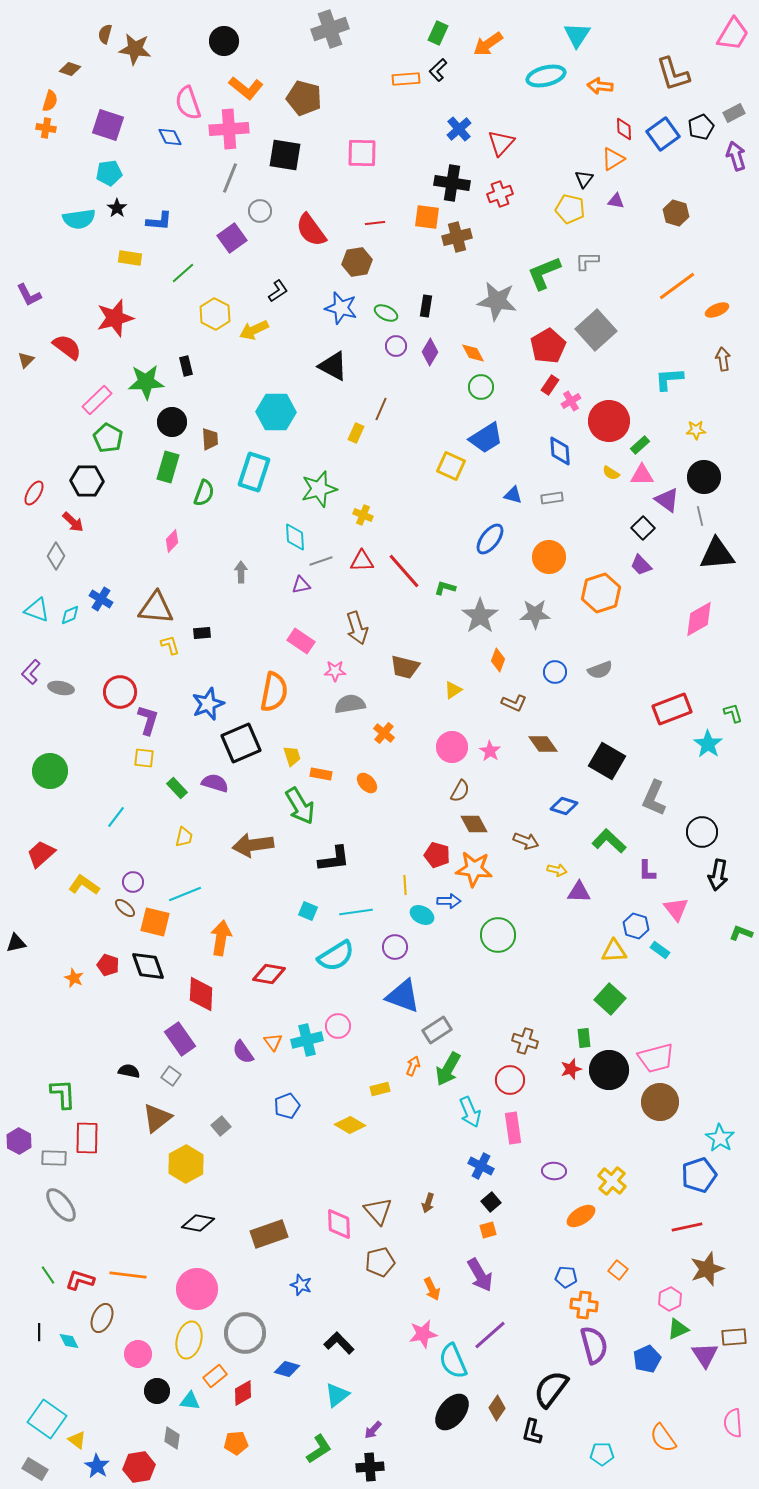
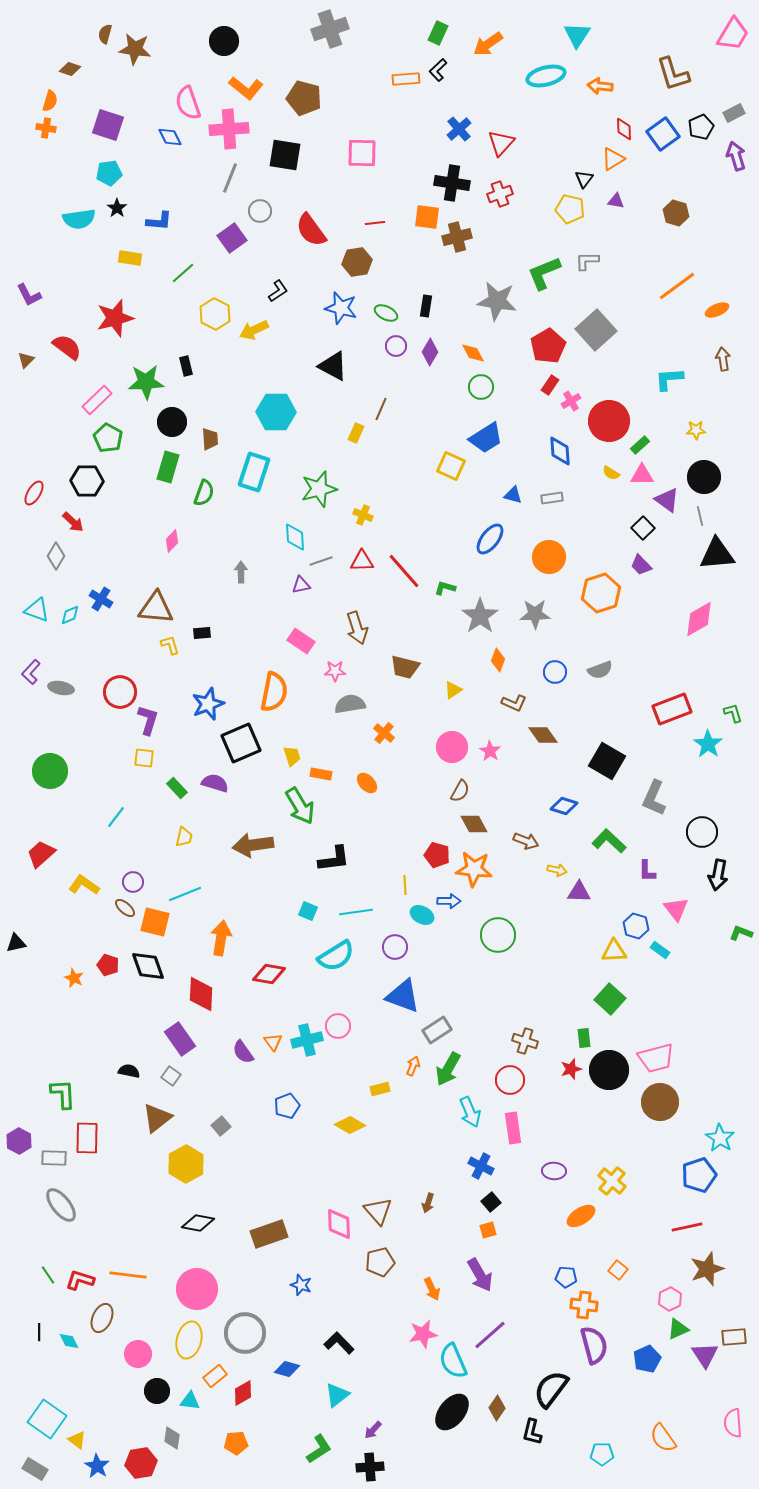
brown diamond at (543, 744): moved 9 px up
red hexagon at (139, 1467): moved 2 px right, 4 px up
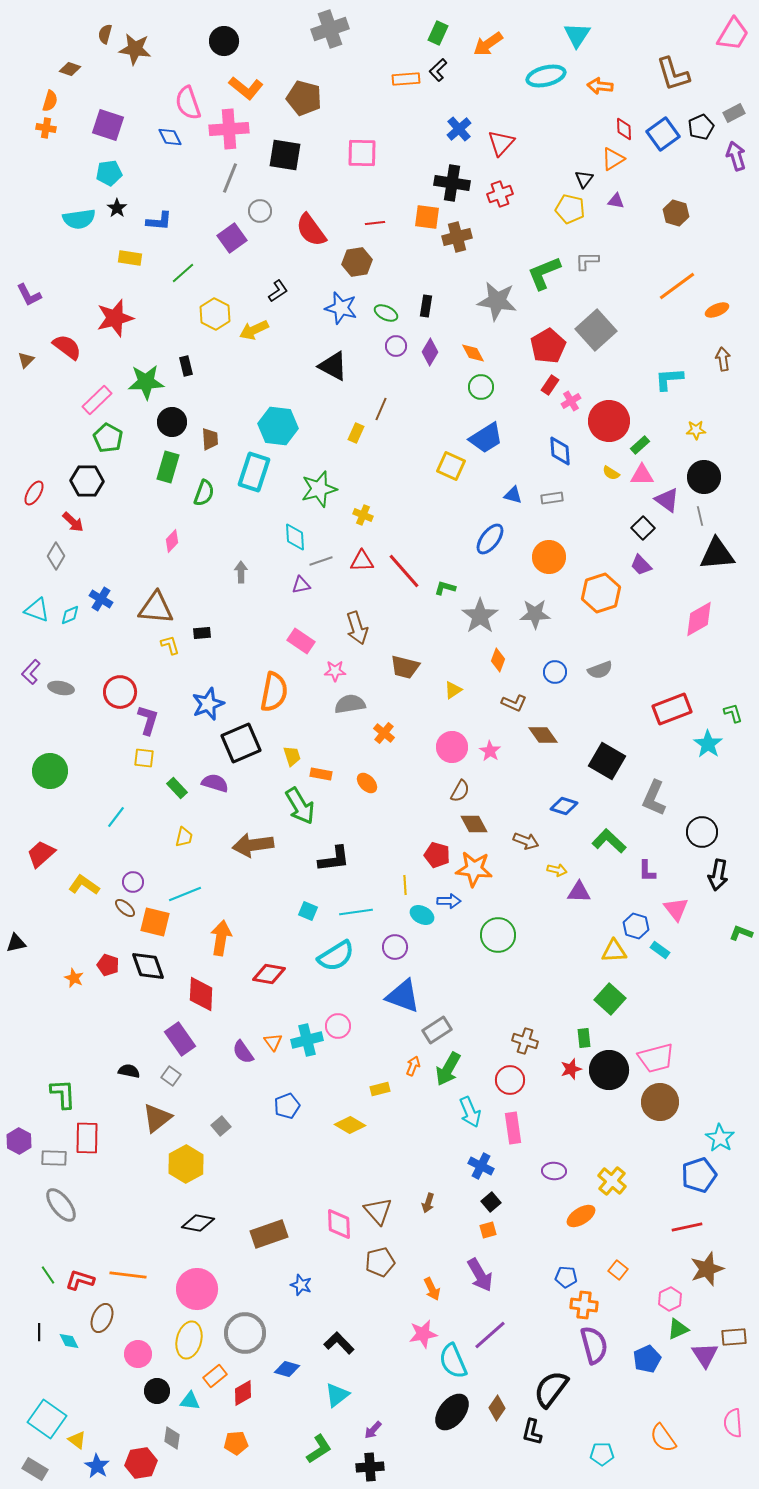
cyan hexagon at (276, 412): moved 2 px right, 14 px down; rotated 6 degrees clockwise
